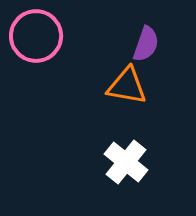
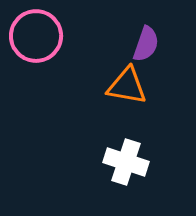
white cross: rotated 21 degrees counterclockwise
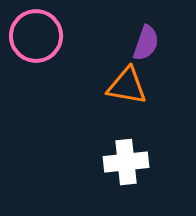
purple semicircle: moved 1 px up
white cross: rotated 24 degrees counterclockwise
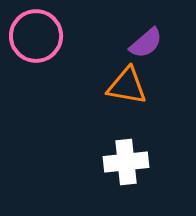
purple semicircle: rotated 30 degrees clockwise
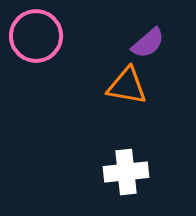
purple semicircle: moved 2 px right
white cross: moved 10 px down
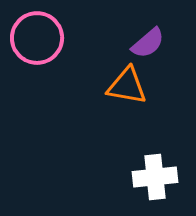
pink circle: moved 1 px right, 2 px down
white cross: moved 29 px right, 5 px down
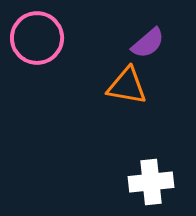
white cross: moved 4 px left, 5 px down
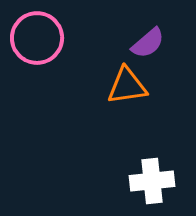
orange triangle: rotated 18 degrees counterclockwise
white cross: moved 1 px right, 1 px up
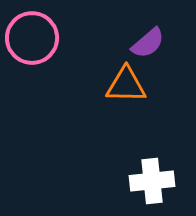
pink circle: moved 5 px left
orange triangle: moved 1 px left, 1 px up; rotated 9 degrees clockwise
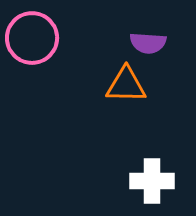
purple semicircle: rotated 45 degrees clockwise
white cross: rotated 6 degrees clockwise
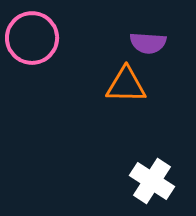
white cross: rotated 33 degrees clockwise
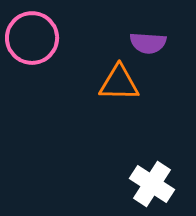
orange triangle: moved 7 px left, 2 px up
white cross: moved 3 px down
